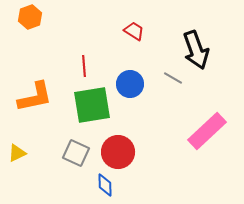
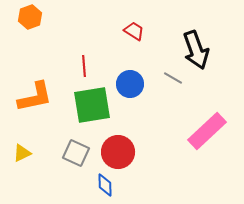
yellow triangle: moved 5 px right
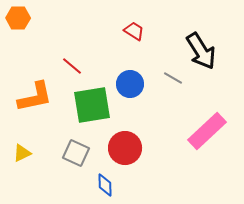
orange hexagon: moved 12 px left, 1 px down; rotated 20 degrees clockwise
black arrow: moved 5 px right, 1 px down; rotated 12 degrees counterclockwise
red line: moved 12 px left; rotated 45 degrees counterclockwise
red circle: moved 7 px right, 4 px up
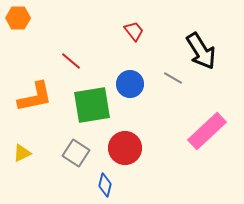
red trapezoid: rotated 20 degrees clockwise
red line: moved 1 px left, 5 px up
gray square: rotated 8 degrees clockwise
blue diamond: rotated 15 degrees clockwise
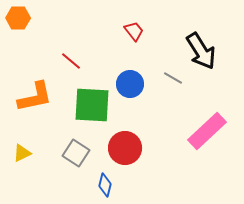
green square: rotated 12 degrees clockwise
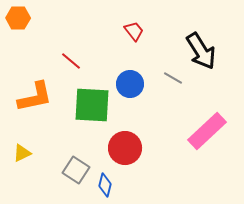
gray square: moved 17 px down
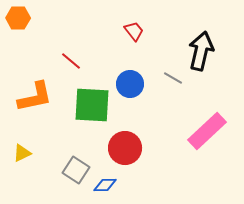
black arrow: rotated 135 degrees counterclockwise
blue diamond: rotated 75 degrees clockwise
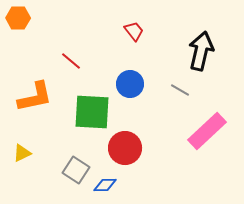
gray line: moved 7 px right, 12 px down
green square: moved 7 px down
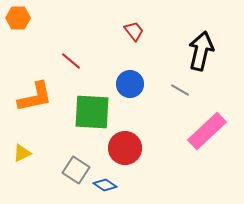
blue diamond: rotated 35 degrees clockwise
